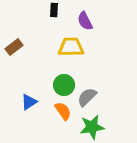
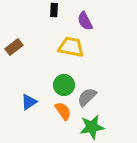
yellow trapezoid: rotated 12 degrees clockwise
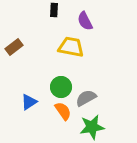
green circle: moved 3 px left, 2 px down
gray semicircle: moved 1 px left, 1 px down; rotated 15 degrees clockwise
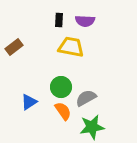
black rectangle: moved 5 px right, 10 px down
purple semicircle: rotated 60 degrees counterclockwise
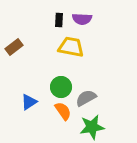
purple semicircle: moved 3 px left, 2 px up
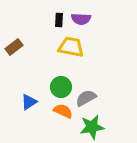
purple semicircle: moved 1 px left
orange semicircle: rotated 30 degrees counterclockwise
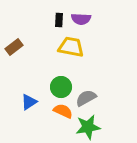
green star: moved 4 px left
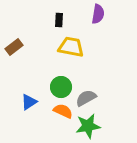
purple semicircle: moved 17 px right, 5 px up; rotated 84 degrees counterclockwise
green star: moved 1 px up
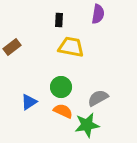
brown rectangle: moved 2 px left
gray semicircle: moved 12 px right
green star: moved 1 px left, 1 px up
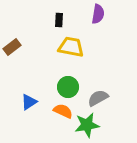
green circle: moved 7 px right
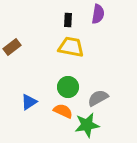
black rectangle: moved 9 px right
